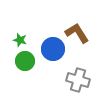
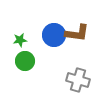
brown L-shape: rotated 130 degrees clockwise
green star: rotated 24 degrees counterclockwise
blue circle: moved 1 px right, 14 px up
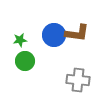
gray cross: rotated 10 degrees counterclockwise
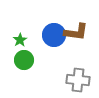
brown L-shape: moved 1 px left, 1 px up
green star: rotated 24 degrees counterclockwise
green circle: moved 1 px left, 1 px up
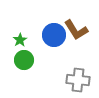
brown L-shape: moved 2 px up; rotated 50 degrees clockwise
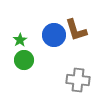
brown L-shape: rotated 15 degrees clockwise
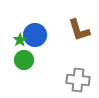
brown L-shape: moved 3 px right
blue circle: moved 19 px left
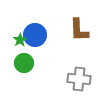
brown L-shape: rotated 15 degrees clockwise
green circle: moved 3 px down
gray cross: moved 1 px right, 1 px up
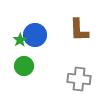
green circle: moved 3 px down
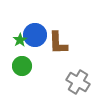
brown L-shape: moved 21 px left, 13 px down
green circle: moved 2 px left
gray cross: moved 1 px left, 3 px down; rotated 25 degrees clockwise
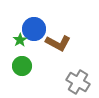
blue circle: moved 1 px left, 6 px up
brown L-shape: rotated 60 degrees counterclockwise
